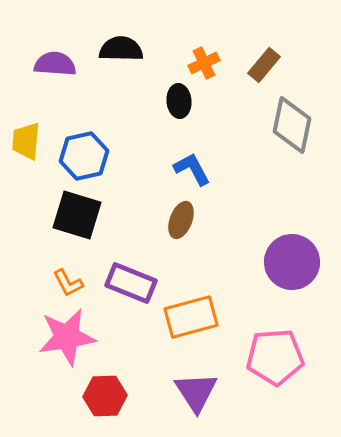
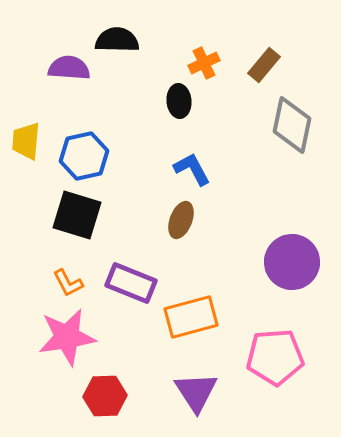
black semicircle: moved 4 px left, 9 px up
purple semicircle: moved 14 px right, 4 px down
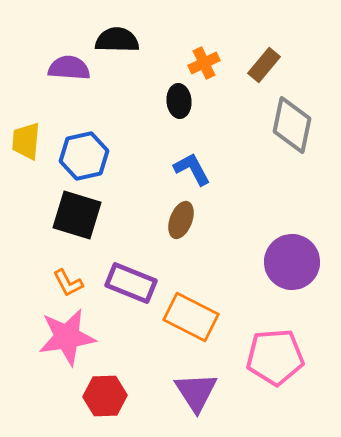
orange rectangle: rotated 42 degrees clockwise
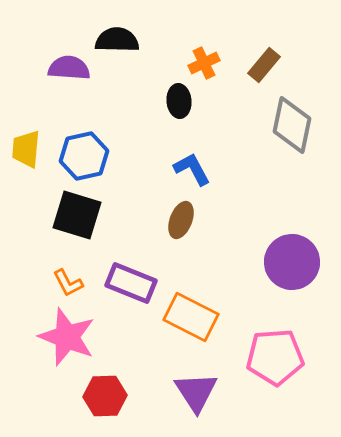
yellow trapezoid: moved 8 px down
pink star: rotated 30 degrees clockwise
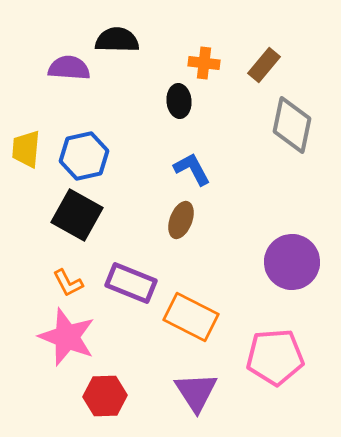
orange cross: rotated 32 degrees clockwise
black square: rotated 12 degrees clockwise
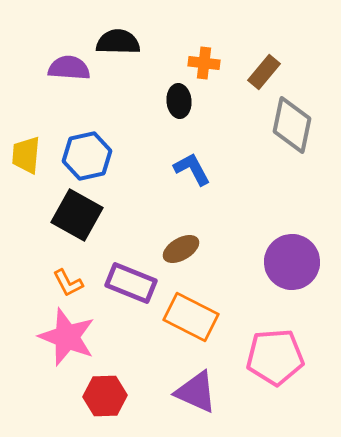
black semicircle: moved 1 px right, 2 px down
brown rectangle: moved 7 px down
yellow trapezoid: moved 6 px down
blue hexagon: moved 3 px right
brown ellipse: moved 29 px down; rotated 39 degrees clockwise
purple triangle: rotated 33 degrees counterclockwise
